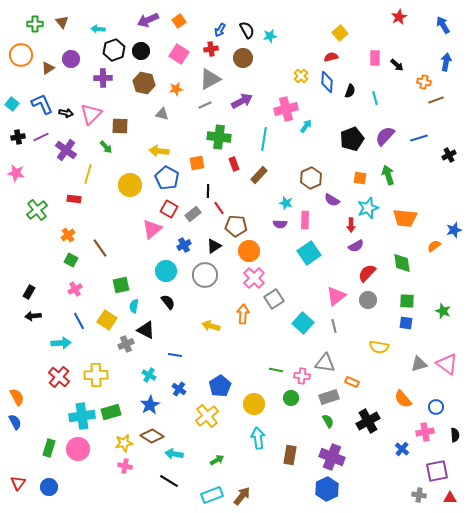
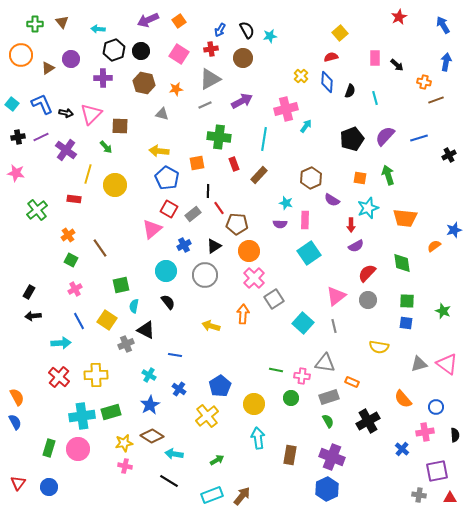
yellow circle at (130, 185): moved 15 px left
brown pentagon at (236, 226): moved 1 px right, 2 px up
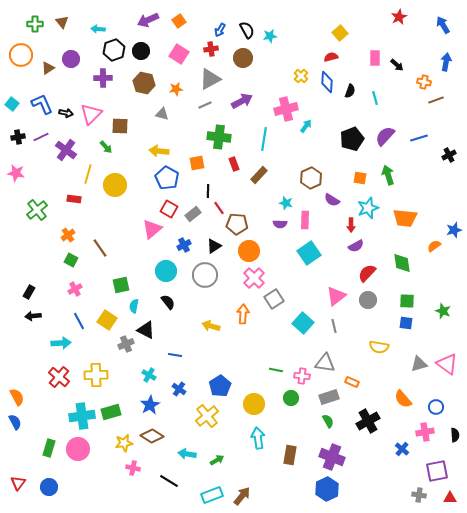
cyan arrow at (174, 454): moved 13 px right
pink cross at (125, 466): moved 8 px right, 2 px down
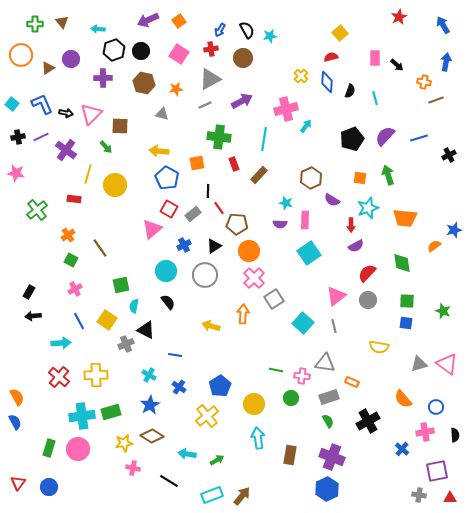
blue cross at (179, 389): moved 2 px up
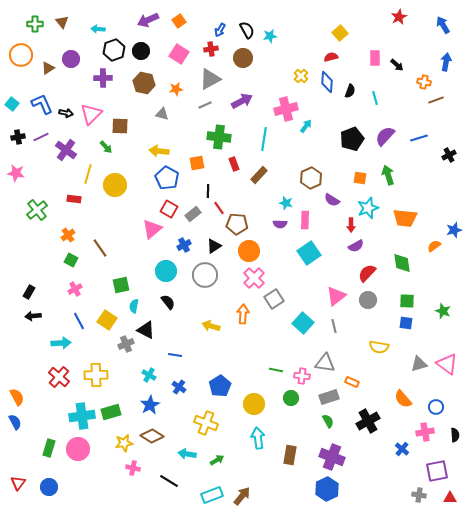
yellow cross at (207, 416): moved 1 px left, 7 px down; rotated 30 degrees counterclockwise
